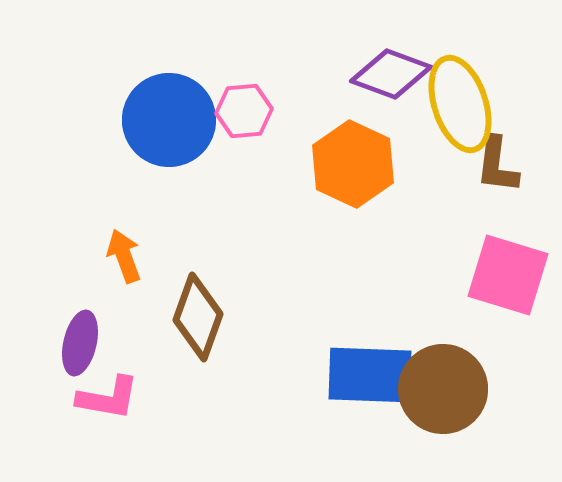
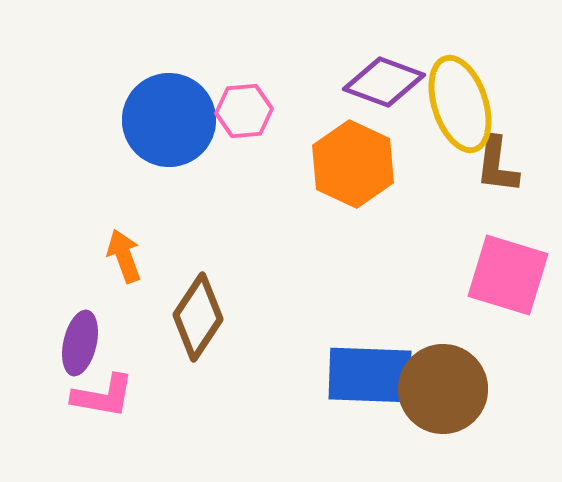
purple diamond: moved 7 px left, 8 px down
brown diamond: rotated 14 degrees clockwise
pink L-shape: moved 5 px left, 2 px up
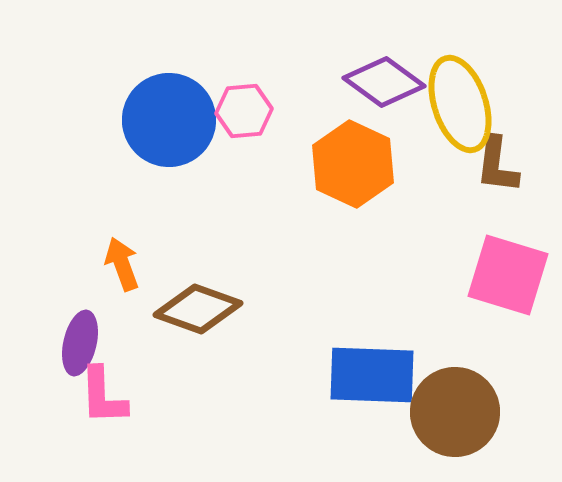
purple diamond: rotated 16 degrees clockwise
orange arrow: moved 2 px left, 8 px down
brown diamond: moved 8 px up; rotated 76 degrees clockwise
blue rectangle: moved 2 px right
brown circle: moved 12 px right, 23 px down
pink L-shape: rotated 78 degrees clockwise
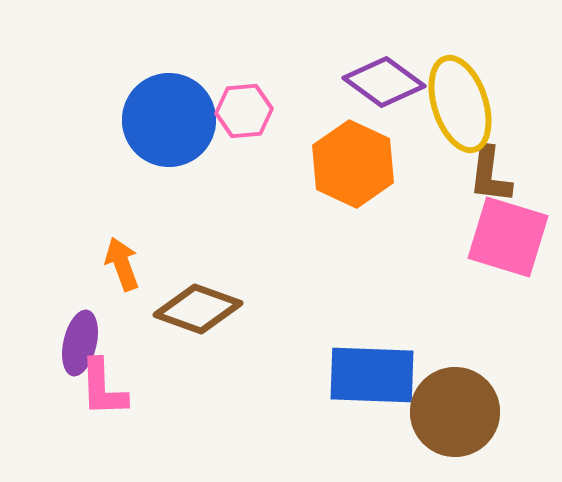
brown L-shape: moved 7 px left, 10 px down
pink square: moved 38 px up
pink L-shape: moved 8 px up
